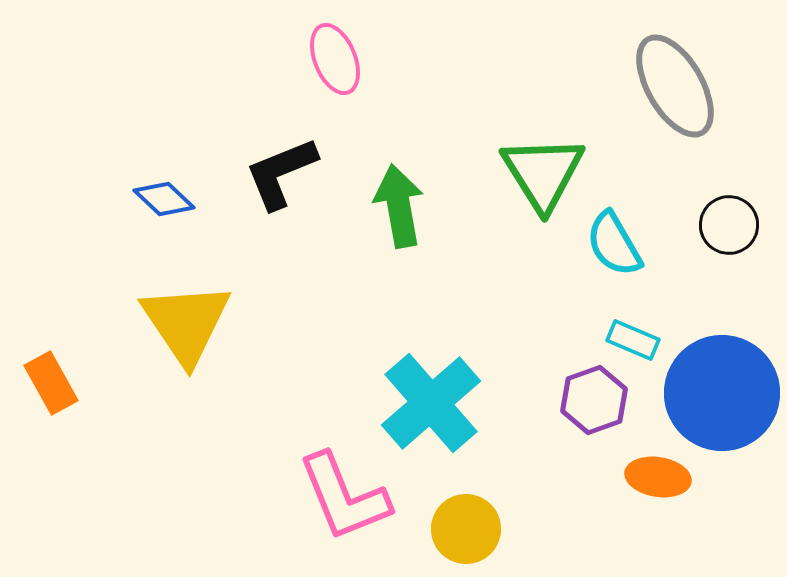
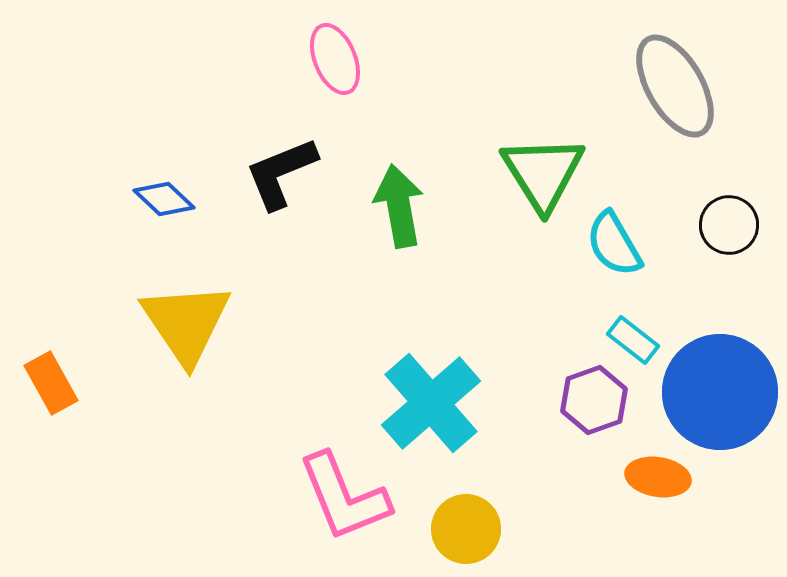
cyan rectangle: rotated 15 degrees clockwise
blue circle: moved 2 px left, 1 px up
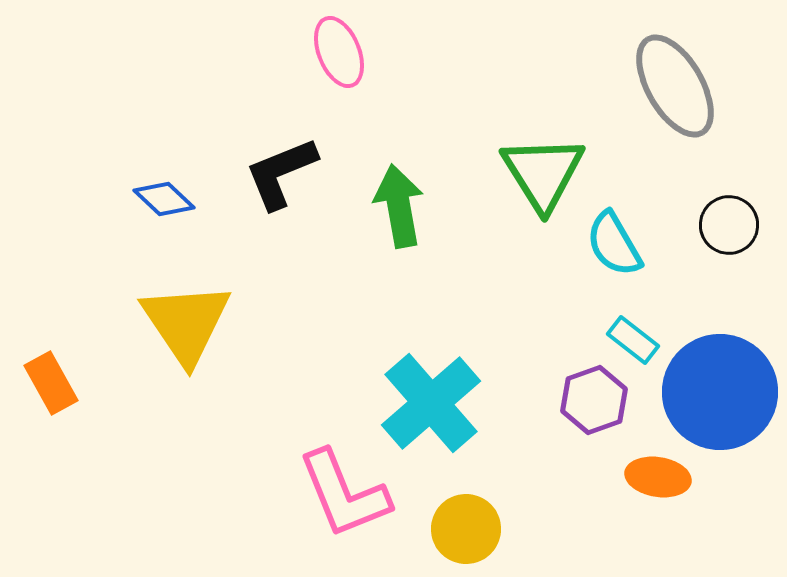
pink ellipse: moved 4 px right, 7 px up
pink L-shape: moved 3 px up
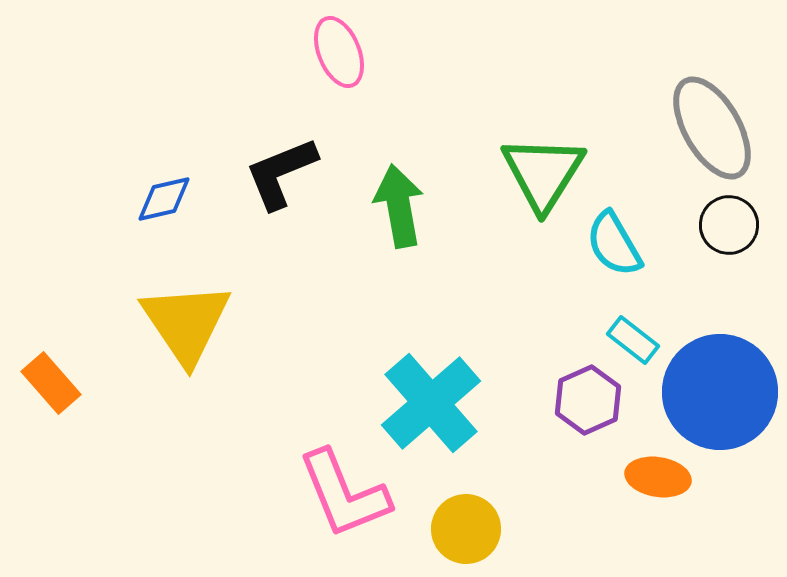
gray ellipse: moved 37 px right, 42 px down
green triangle: rotated 4 degrees clockwise
blue diamond: rotated 56 degrees counterclockwise
orange rectangle: rotated 12 degrees counterclockwise
purple hexagon: moved 6 px left; rotated 4 degrees counterclockwise
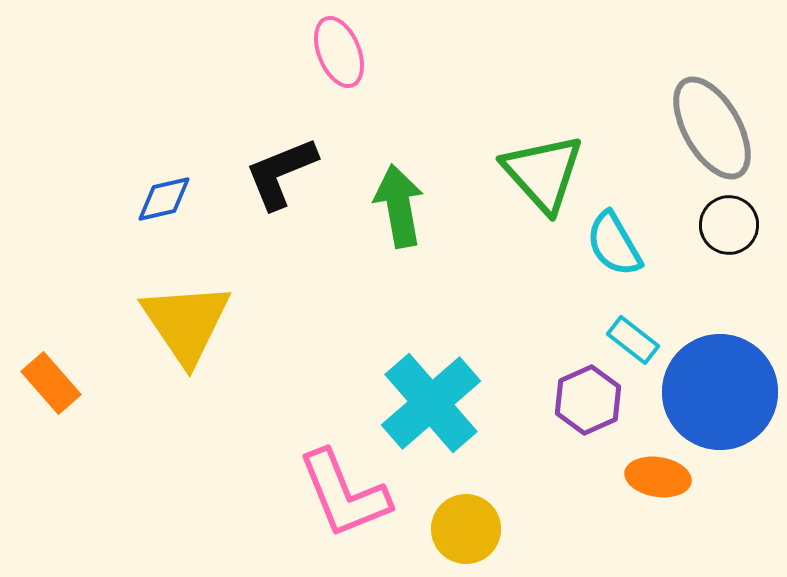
green triangle: rotated 14 degrees counterclockwise
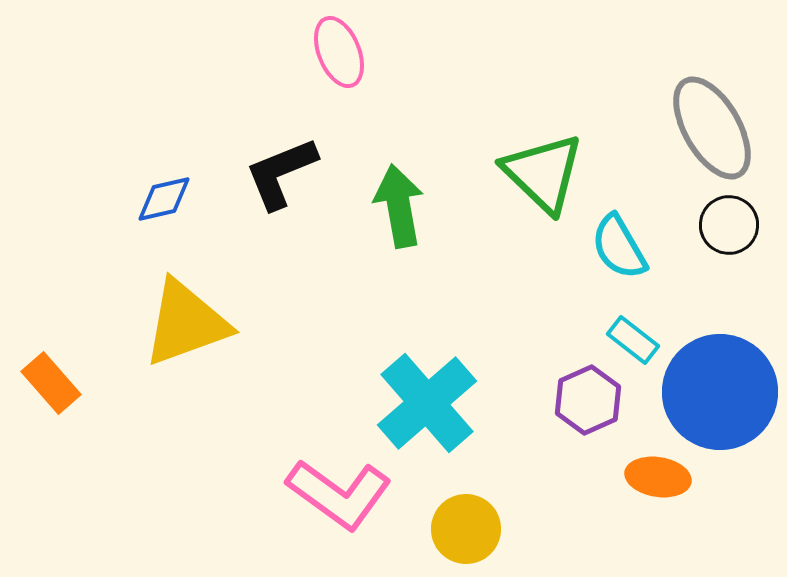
green triangle: rotated 4 degrees counterclockwise
cyan semicircle: moved 5 px right, 3 px down
yellow triangle: rotated 44 degrees clockwise
cyan cross: moved 4 px left
pink L-shape: moved 5 px left; rotated 32 degrees counterclockwise
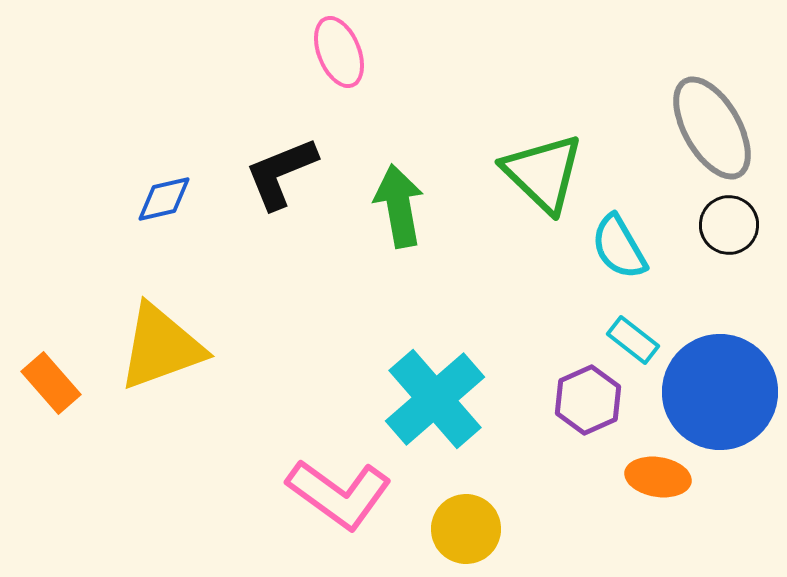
yellow triangle: moved 25 px left, 24 px down
cyan cross: moved 8 px right, 4 px up
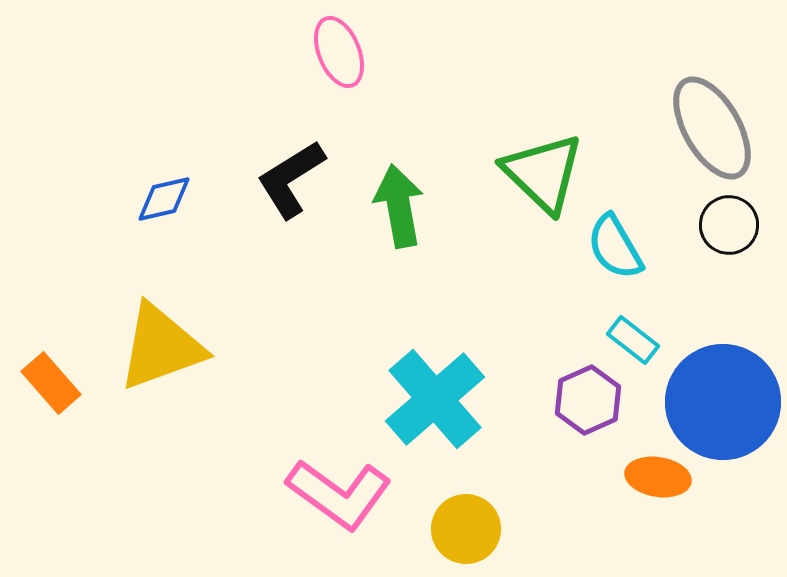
black L-shape: moved 10 px right, 6 px down; rotated 10 degrees counterclockwise
cyan semicircle: moved 4 px left
blue circle: moved 3 px right, 10 px down
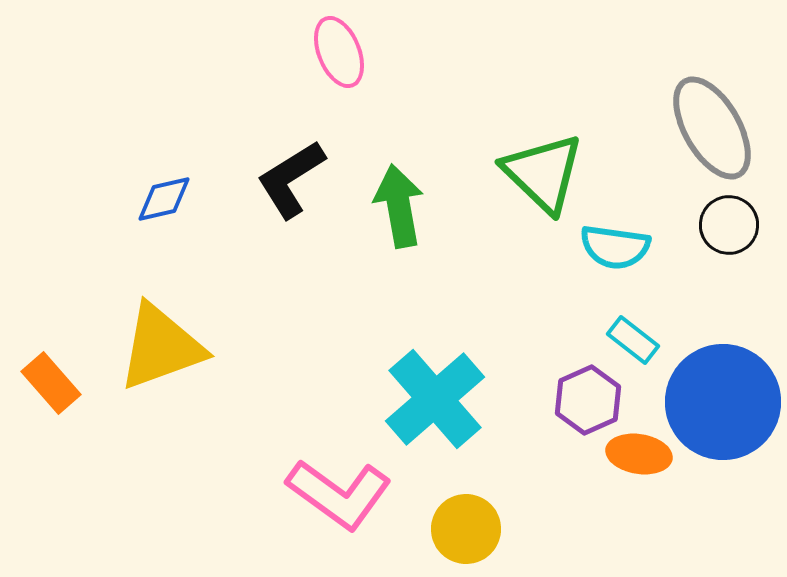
cyan semicircle: rotated 52 degrees counterclockwise
orange ellipse: moved 19 px left, 23 px up
